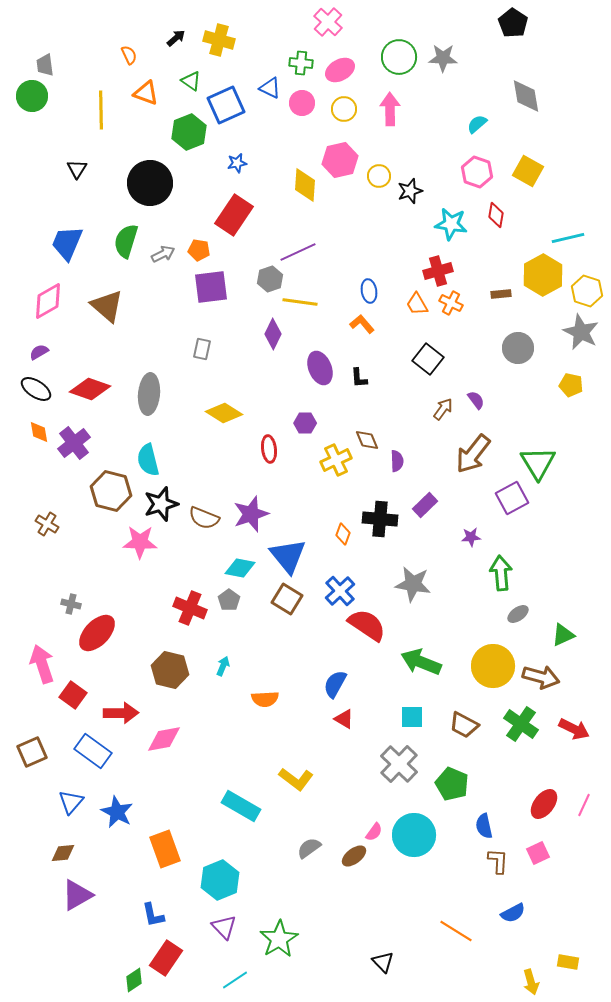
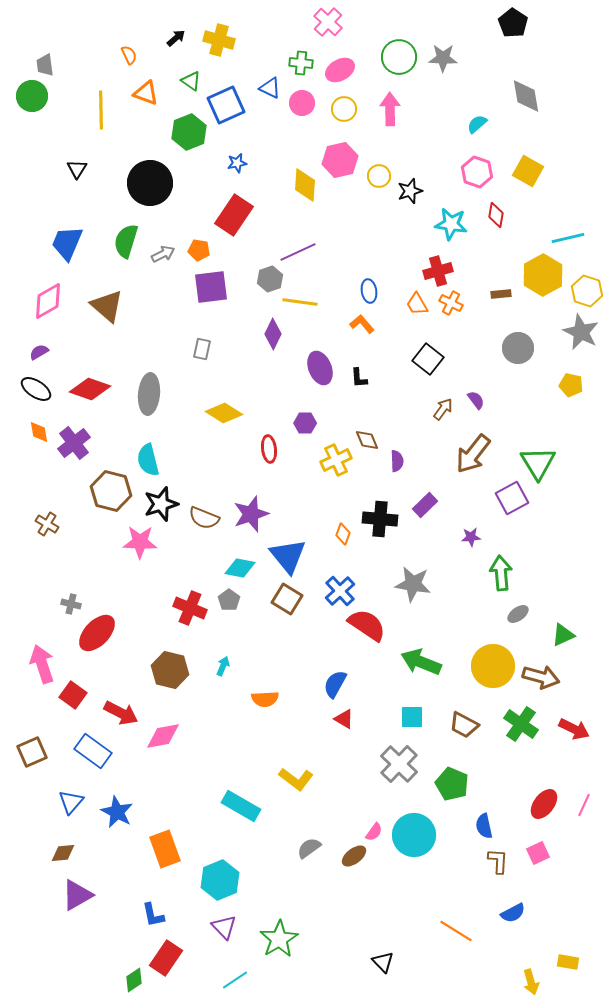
red arrow at (121, 713): rotated 28 degrees clockwise
pink diamond at (164, 739): moved 1 px left, 3 px up
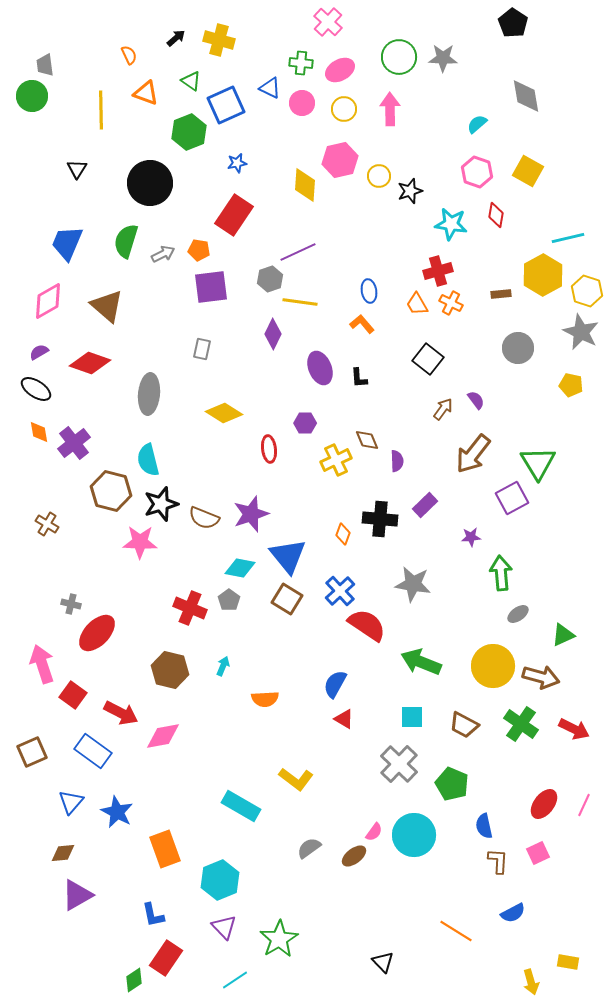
red diamond at (90, 389): moved 26 px up
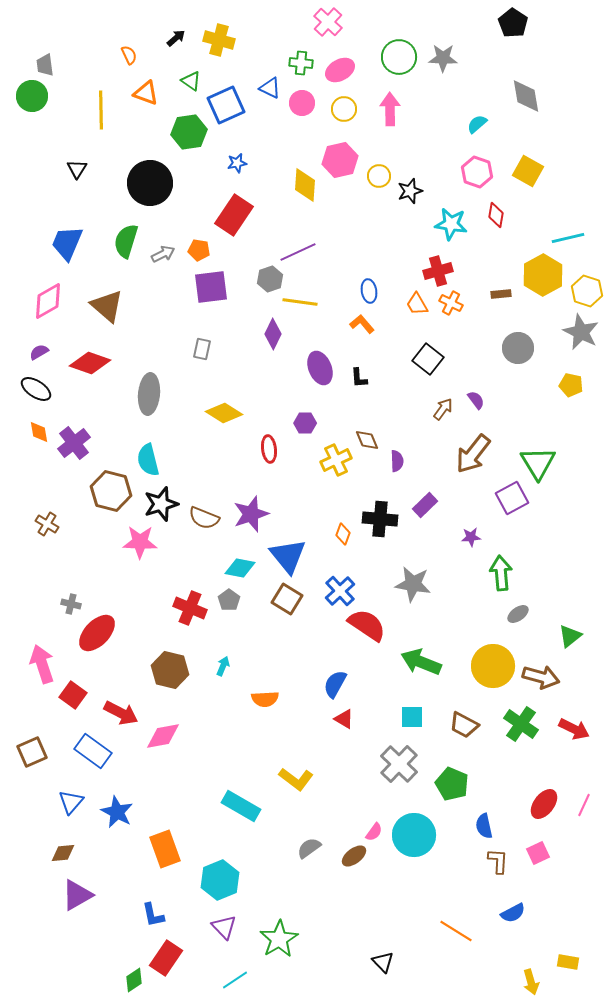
green hexagon at (189, 132): rotated 12 degrees clockwise
green triangle at (563, 635): moved 7 px right, 1 px down; rotated 15 degrees counterclockwise
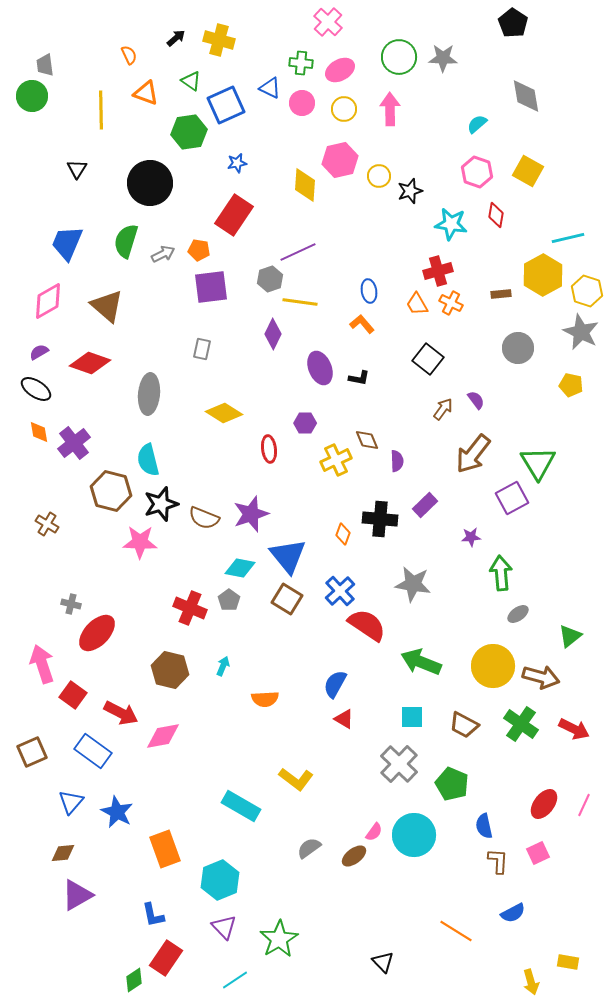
black L-shape at (359, 378): rotated 75 degrees counterclockwise
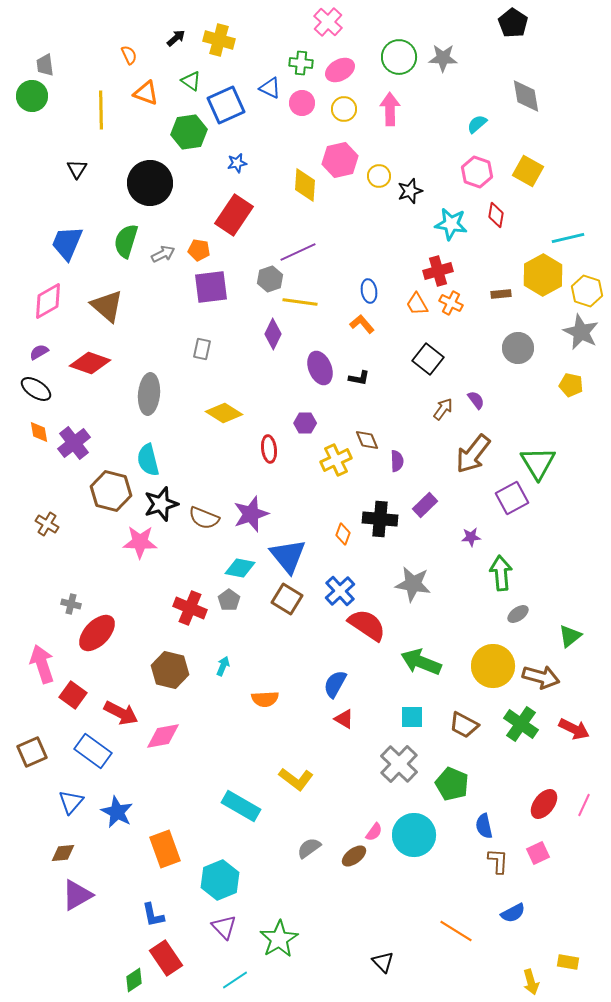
red rectangle at (166, 958): rotated 68 degrees counterclockwise
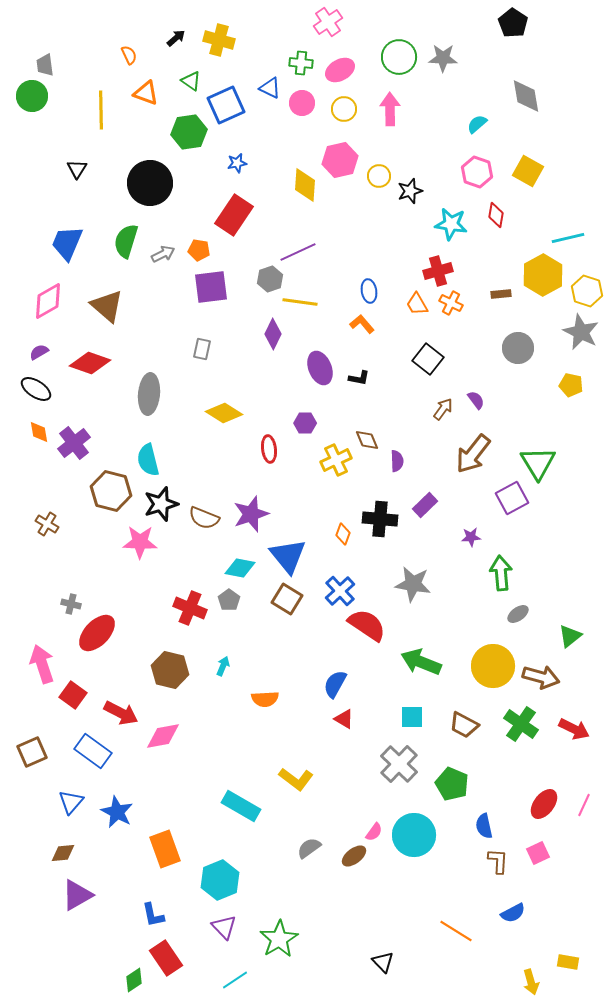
pink cross at (328, 22): rotated 12 degrees clockwise
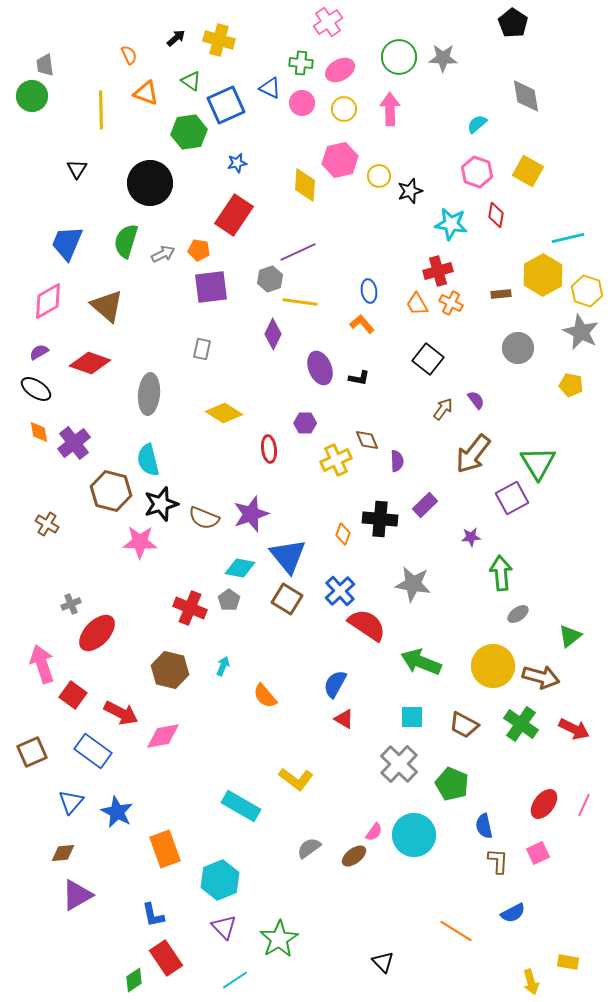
gray cross at (71, 604): rotated 36 degrees counterclockwise
orange semicircle at (265, 699): moved 3 px up; rotated 52 degrees clockwise
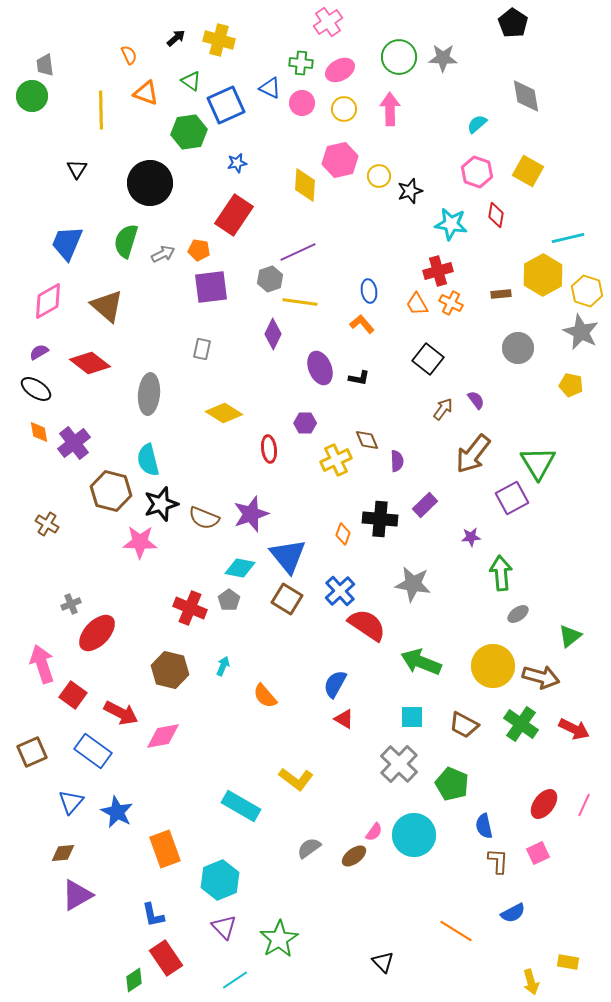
red diamond at (90, 363): rotated 18 degrees clockwise
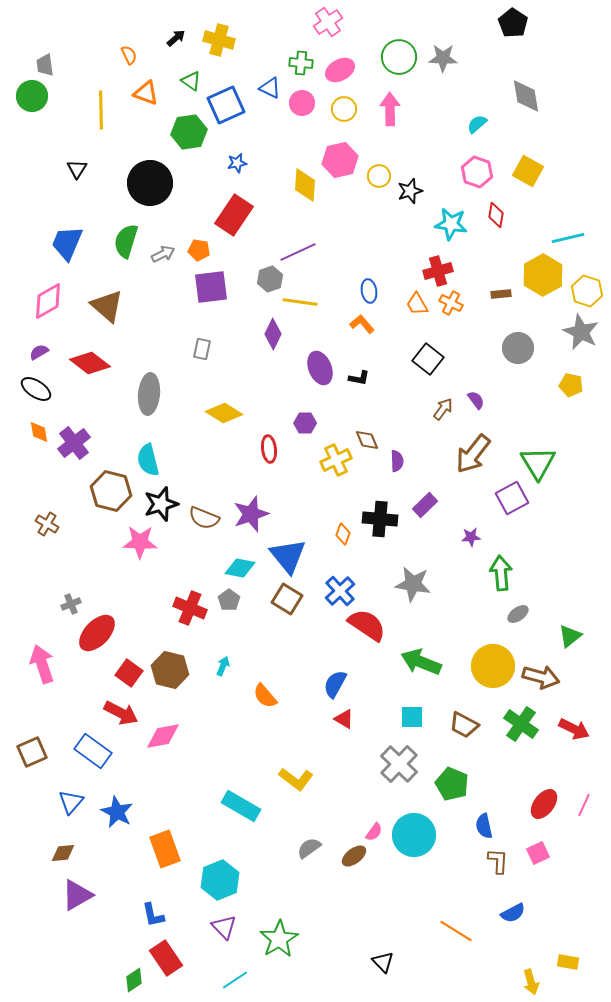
red square at (73, 695): moved 56 px right, 22 px up
